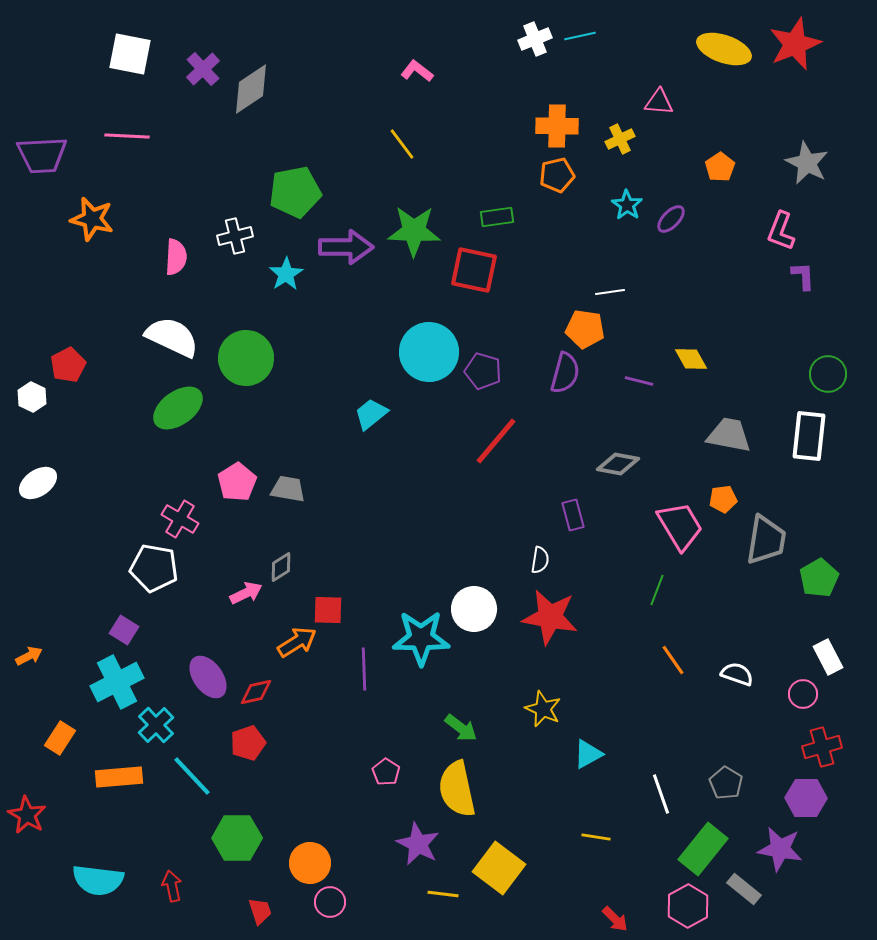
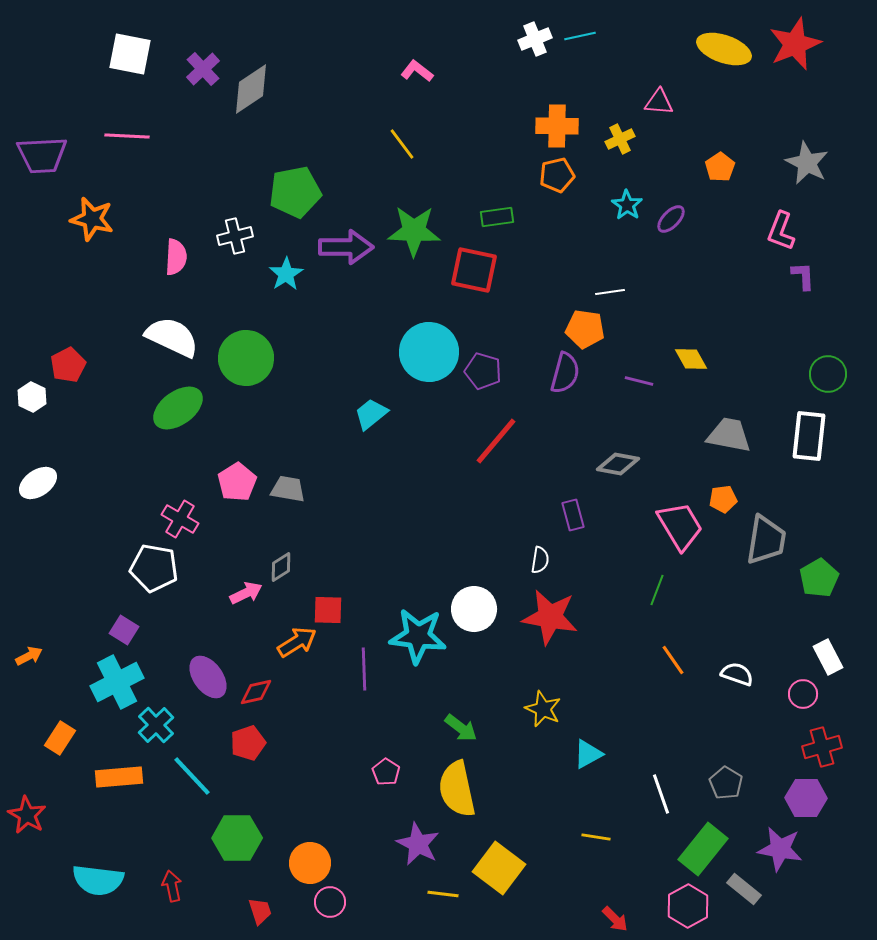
cyan star at (421, 638): moved 3 px left, 2 px up; rotated 6 degrees clockwise
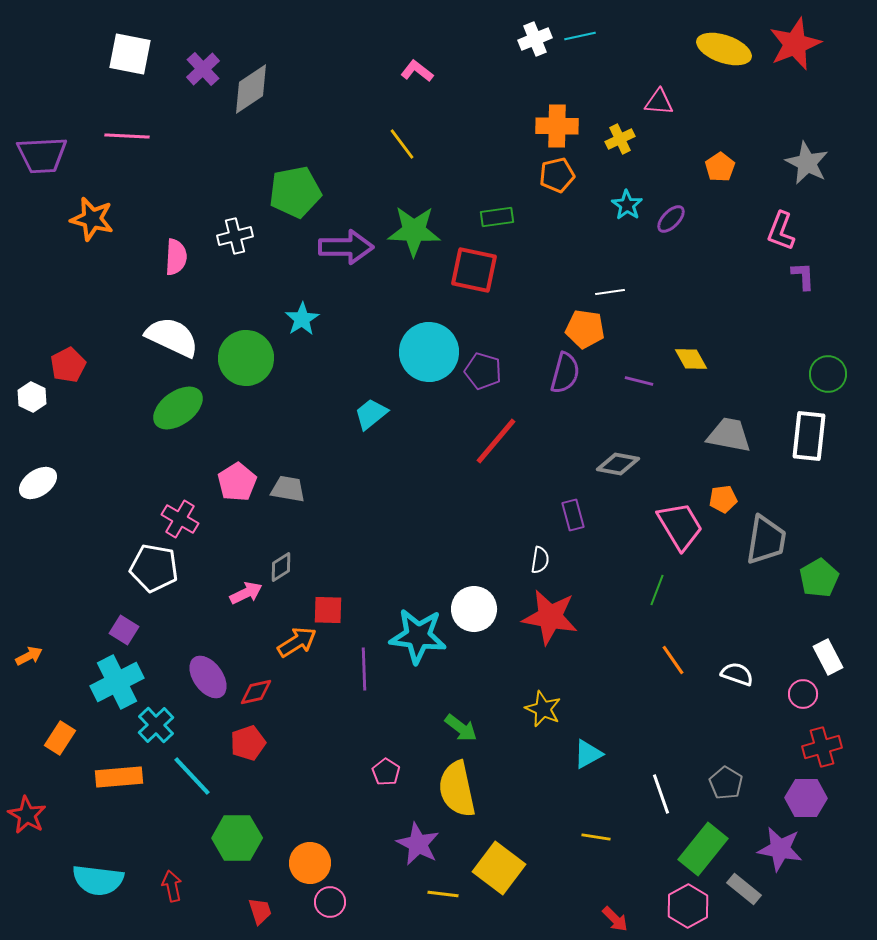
cyan star at (286, 274): moved 16 px right, 45 px down
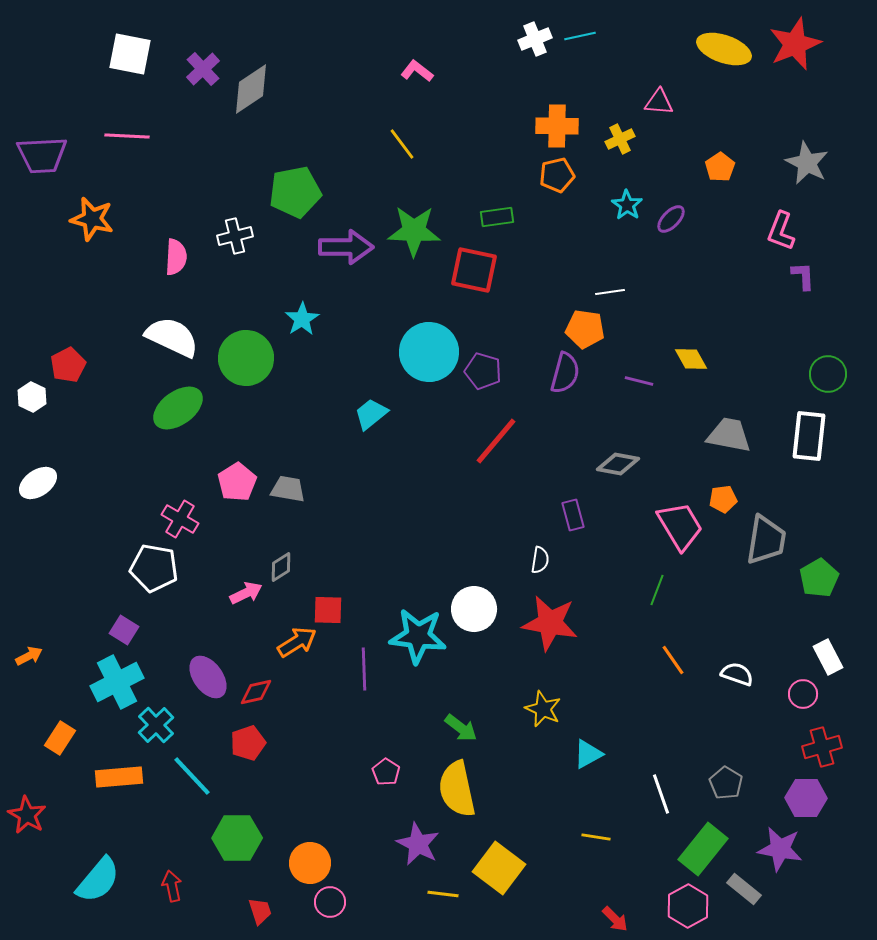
red star at (550, 617): moved 6 px down
cyan semicircle at (98, 880): rotated 57 degrees counterclockwise
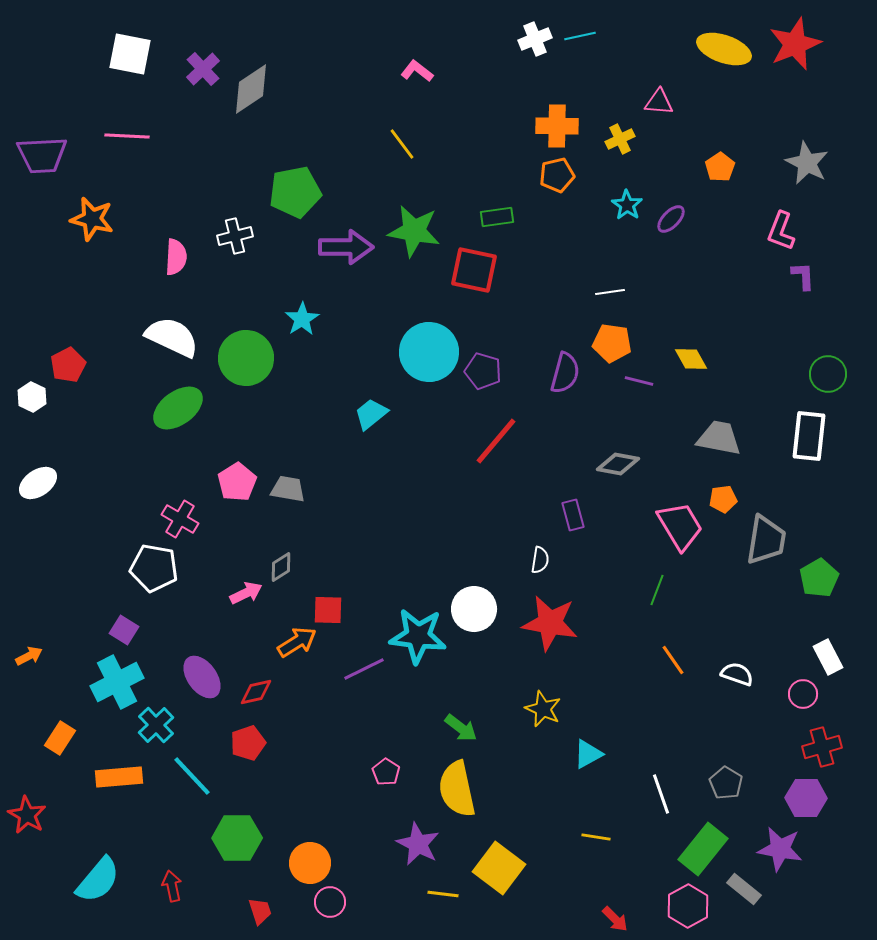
green star at (414, 231): rotated 8 degrees clockwise
orange pentagon at (585, 329): moved 27 px right, 14 px down
gray trapezoid at (729, 435): moved 10 px left, 3 px down
purple line at (364, 669): rotated 66 degrees clockwise
purple ellipse at (208, 677): moved 6 px left
